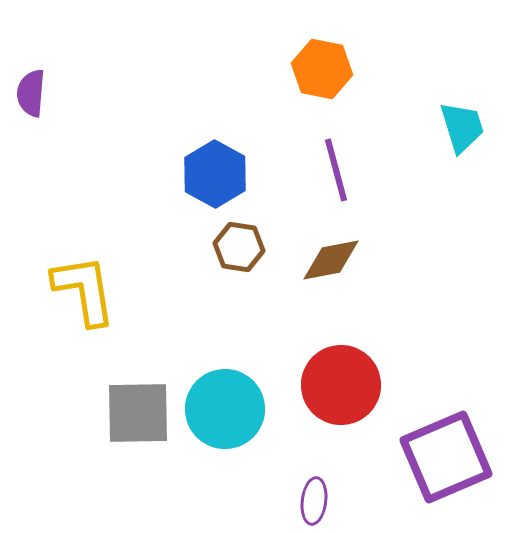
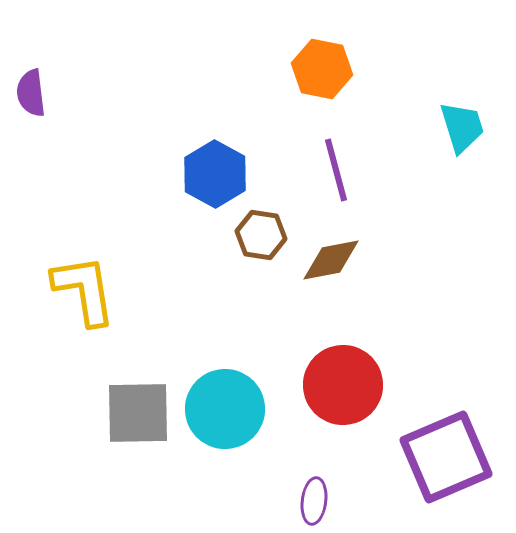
purple semicircle: rotated 12 degrees counterclockwise
brown hexagon: moved 22 px right, 12 px up
red circle: moved 2 px right
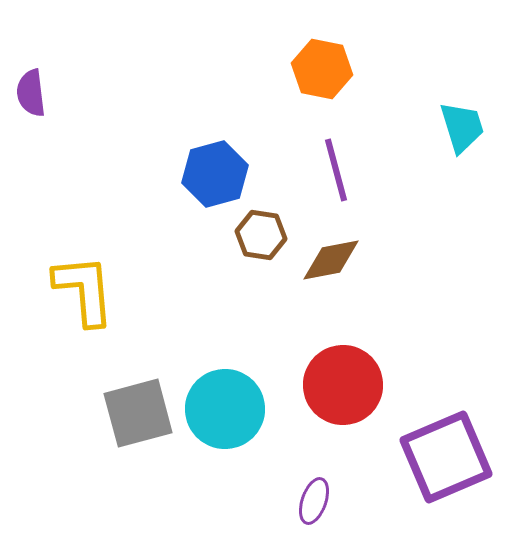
blue hexagon: rotated 16 degrees clockwise
yellow L-shape: rotated 4 degrees clockwise
gray square: rotated 14 degrees counterclockwise
purple ellipse: rotated 12 degrees clockwise
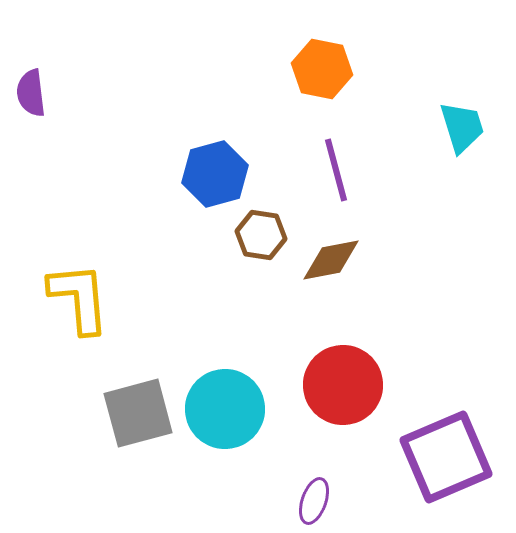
yellow L-shape: moved 5 px left, 8 px down
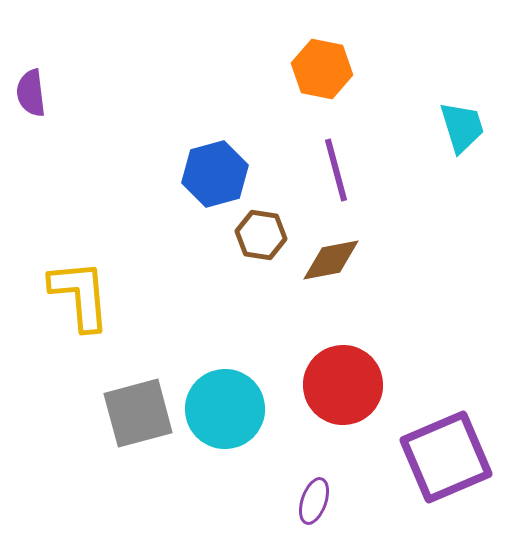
yellow L-shape: moved 1 px right, 3 px up
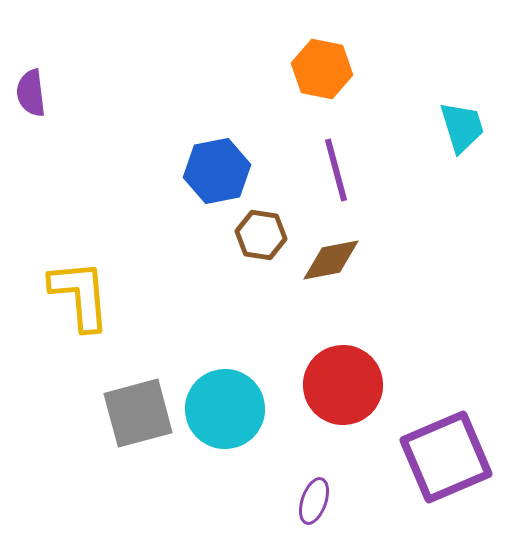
blue hexagon: moved 2 px right, 3 px up; rotated 4 degrees clockwise
